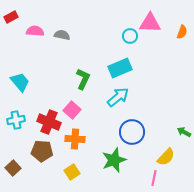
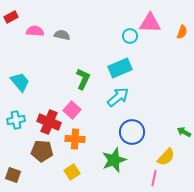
brown square: moved 7 px down; rotated 28 degrees counterclockwise
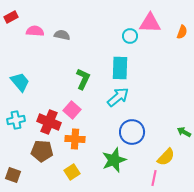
cyan rectangle: rotated 65 degrees counterclockwise
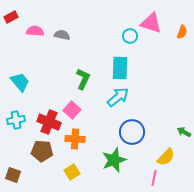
pink triangle: moved 1 px right; rotated 15 degrees clockwise
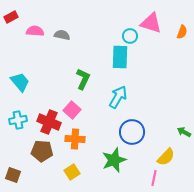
cyan rectangle: moved 11 px up
cyan arrow: rotated 20 degrees counterclockwise
cyan cross: moved 2 px right
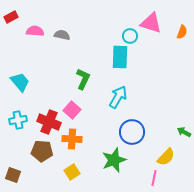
orange cross: moved 3 px left
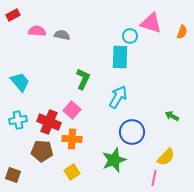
red rectangle: moved 2 px right, 2 px up
pink semicircle: moved 2 px right
green arrow: moved 12 px left, 16 px up
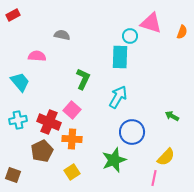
pink semicircle: moved 25 px down
brown pentagon: rotated 30 degrees counterclockwise
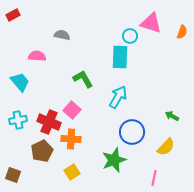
green L-shape: rotated 55 degrees counterclockwise
orange cross: moved 1 px left
yellow semicircle: moved 10 px up
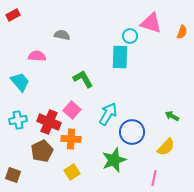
cyan arrow: moved 10 px left, 17 px down
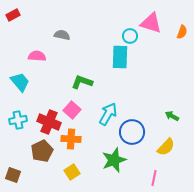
green L-shape: moved 1 px left, 3 px down; rotated 40 degrees counterclockwise
